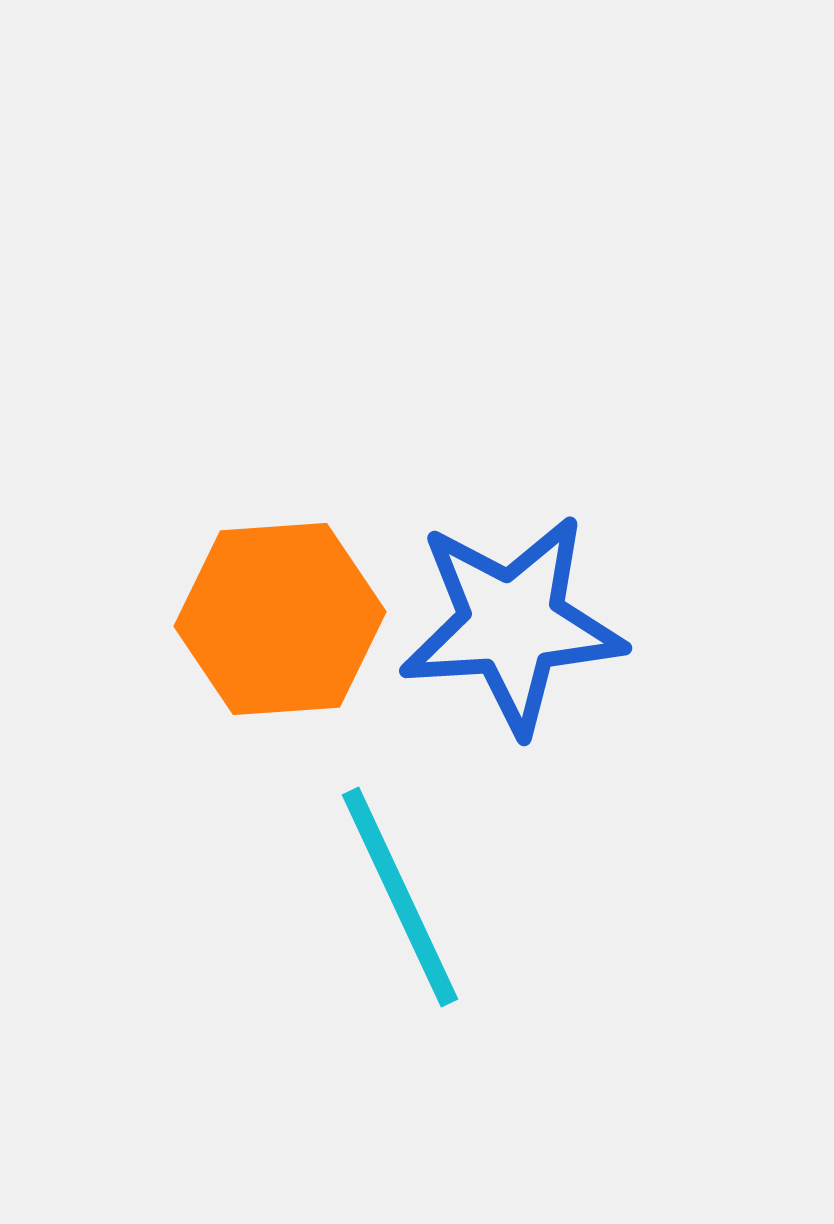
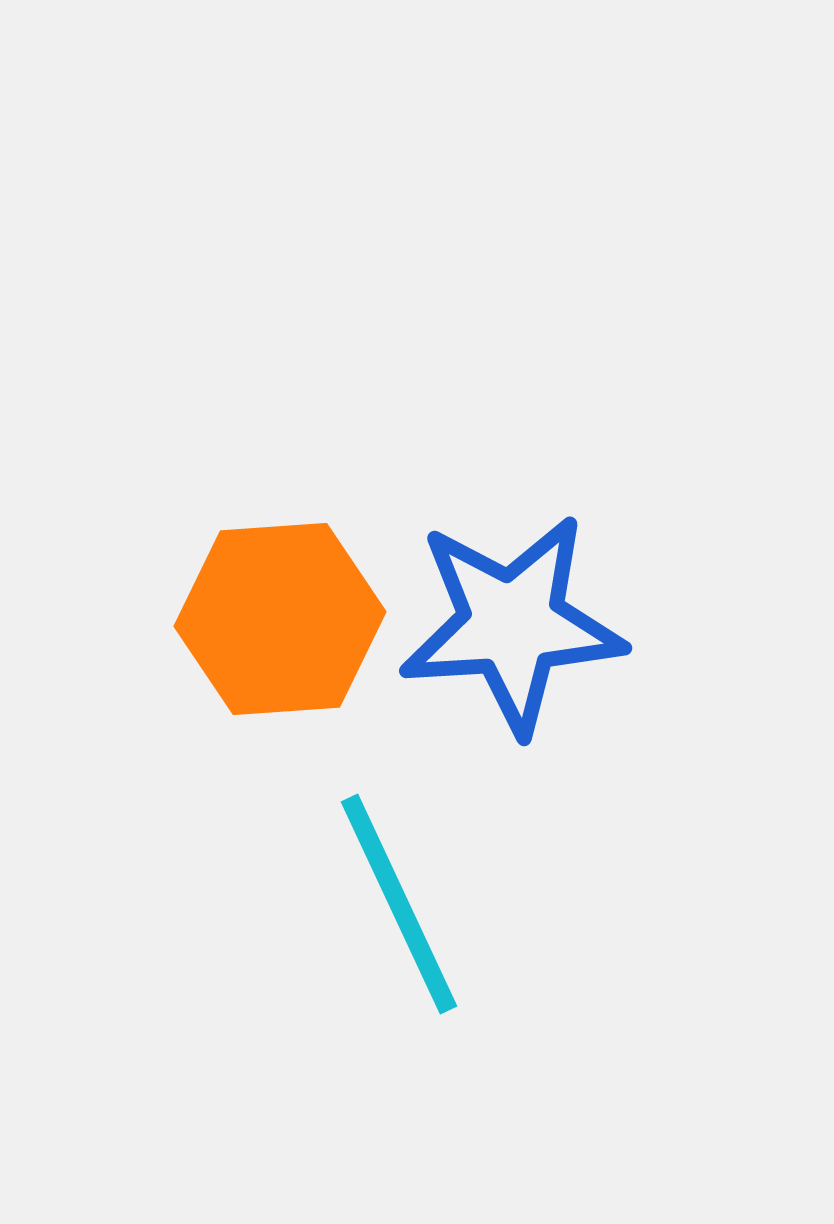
cyan line: moved 1 px left, 7 px down
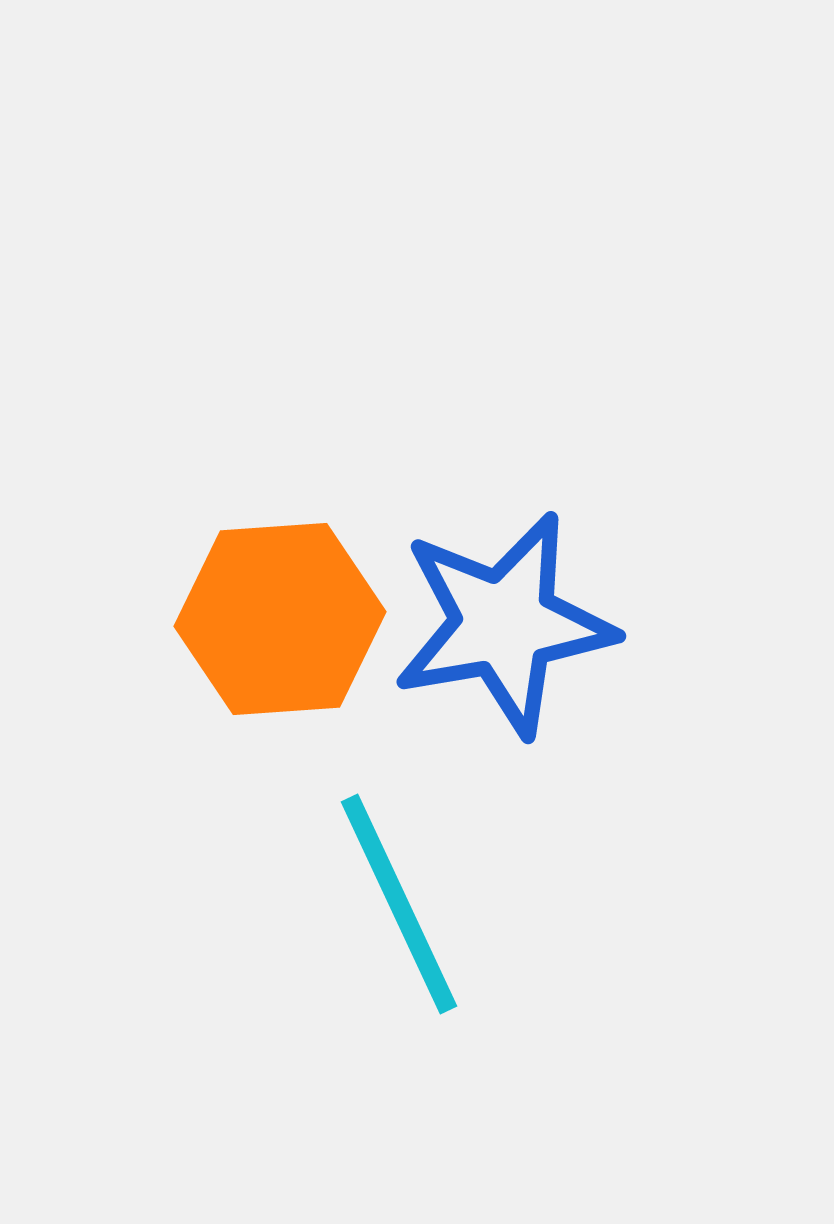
blue star: moved 8 px left; rotated 6 degrees counterclockwise
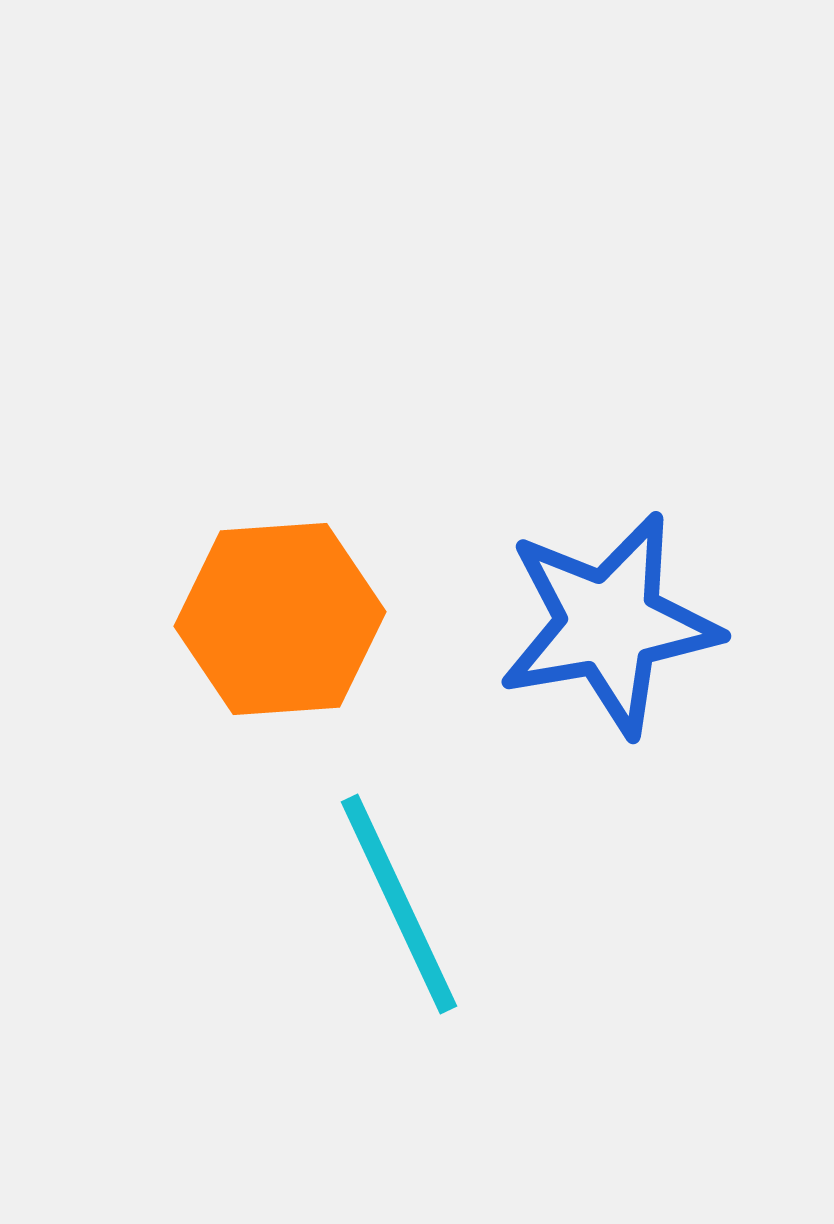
blue star: moved 105 px right
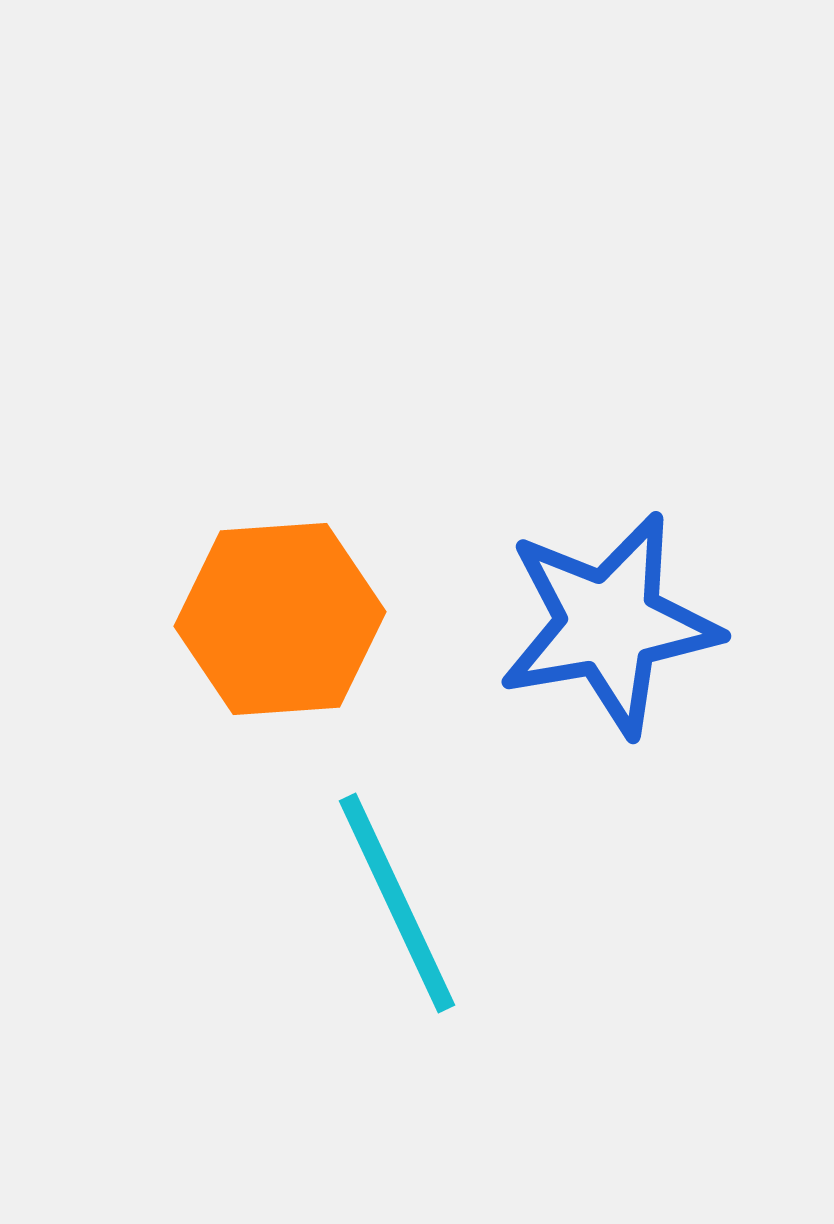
cyan line: moved 2 px left, 1 px up
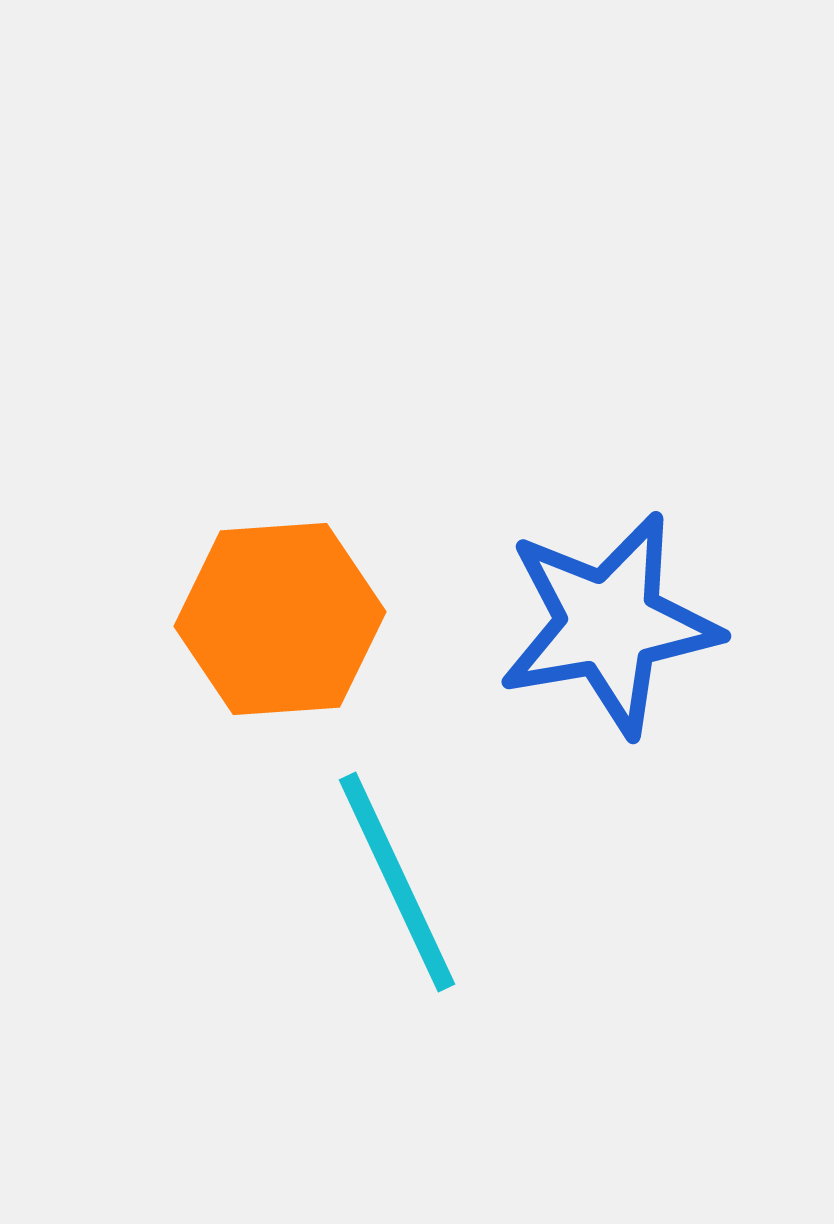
cyan line: moved 21 px up
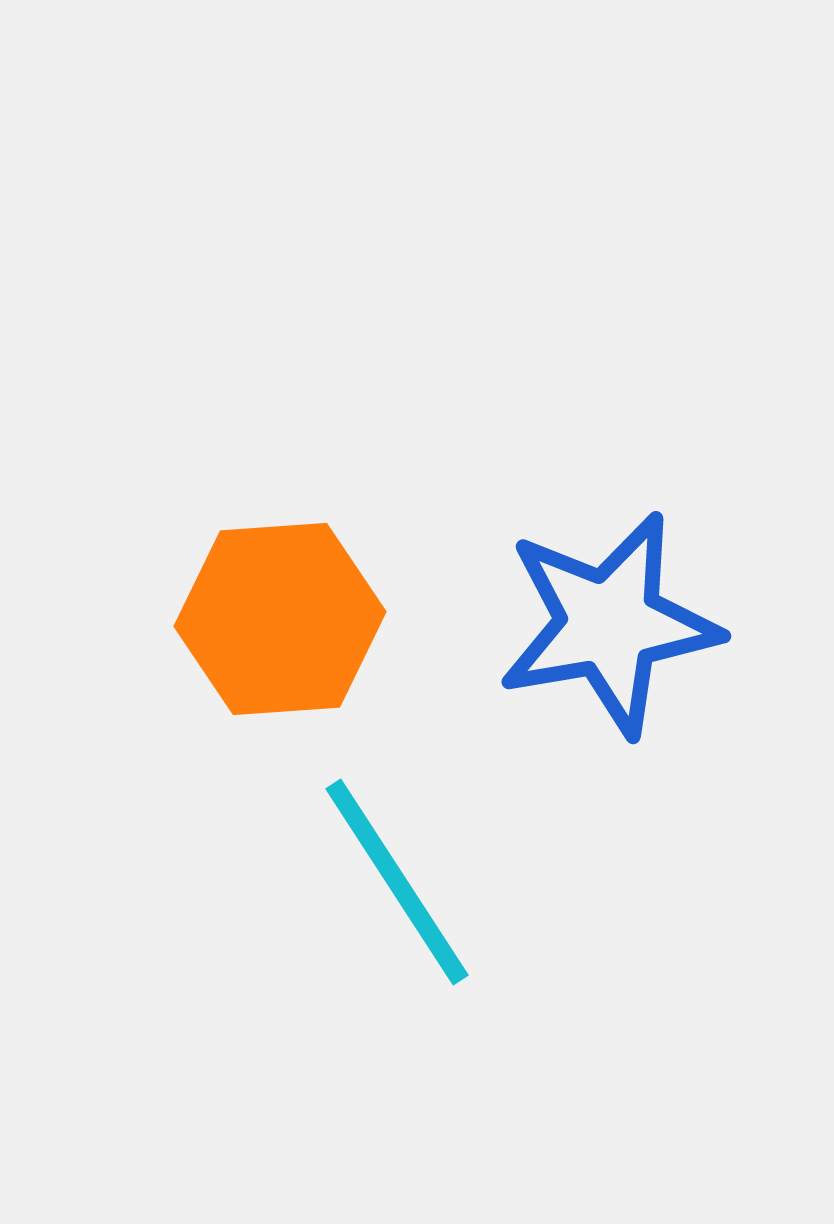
cyan line: rotated 8 degrees counterclockwise
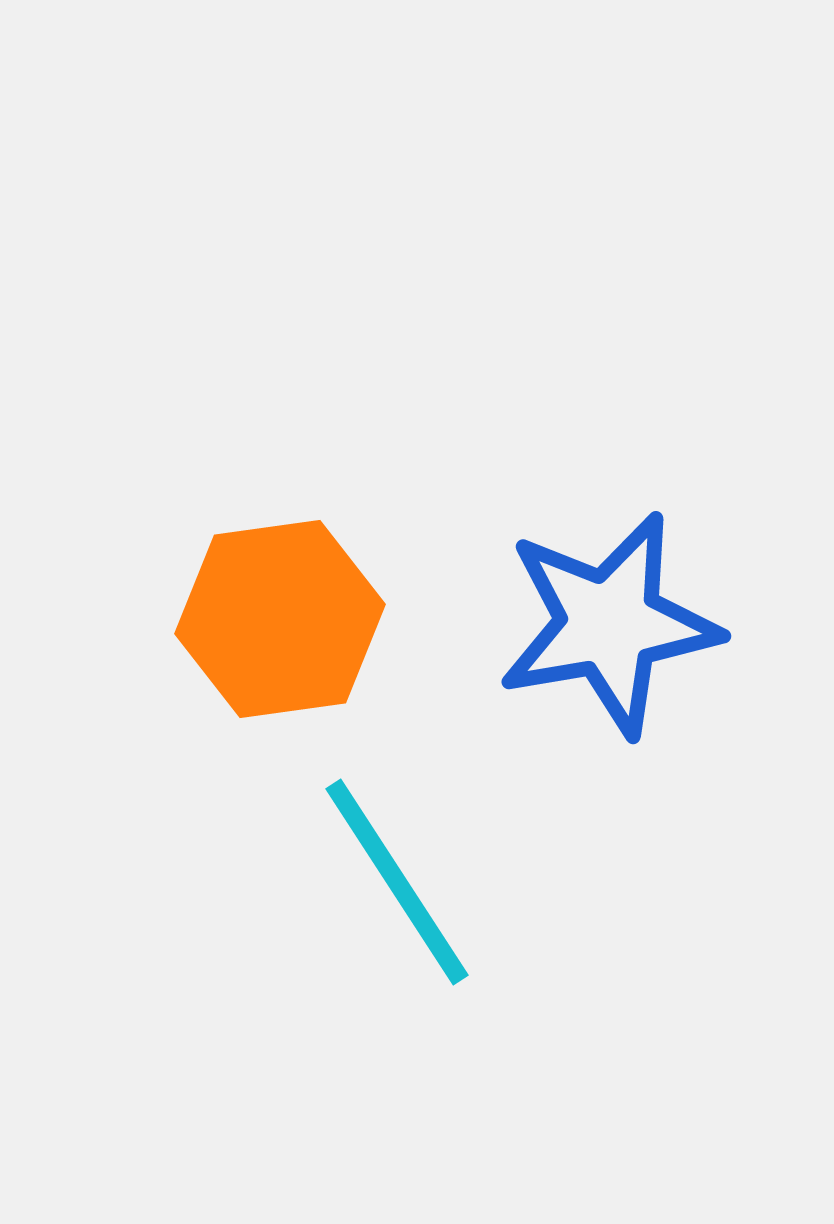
orange hexagon: rotated 4 degrees counterclockwise
